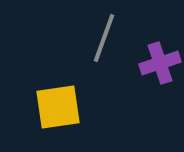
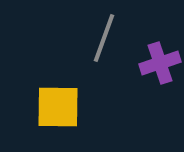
yellow square: rotated 9 degrees clockwise
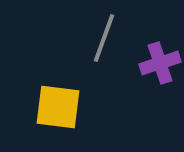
yellow square: rotated 6 degrees clockwise
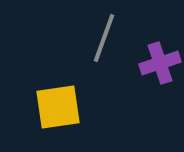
yellow square: rotated 15 degrees counterclockwise
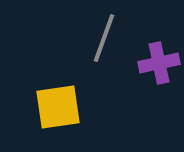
purple cross: moved 1 px left; rotated 6 degrees clockwise
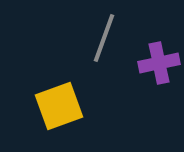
yellow square: moved 1 px right, 1 px up; rotated 12 degrees counterclockwise
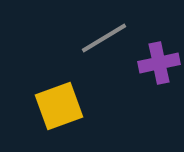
gray line: rotated 39 degrees clockwise
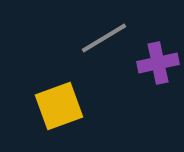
purple cross: moved 1 px left
